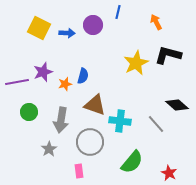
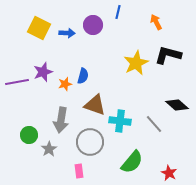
green circle: moved 23 px down
gray line: moved 2 px left
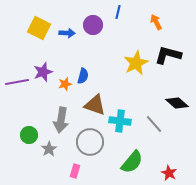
black diamond: moved 2 px up
pink rectangle: moved 4 px left; rotated 24 degrees clockwise
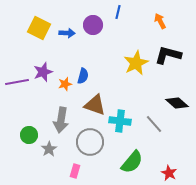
orange arrow: moved 4 px right, 1 px up
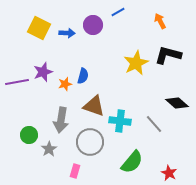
blue line: rotated 48 degrees clockwise
brown triangle: moved 1 px left, 1 px down
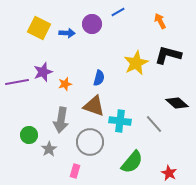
purple circle: moved 1 px left, 1 px up
blue semicircle: moved 16 px right, 2 px down
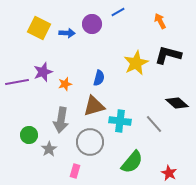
brown triangle: rotated 35 degrees counterclockwise
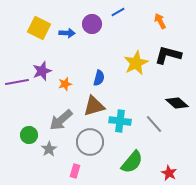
purple star: moved 1 px left, 1 px up
gray arrow: rotated 40 degrees clockwise
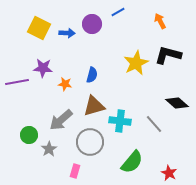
purple star: moved 1 px right, 3 px up; rotated 24 degrees clockwise
blue semicircle: moved 7 px left, 3 px up
orange star: rotated 24 degrees clockwise
